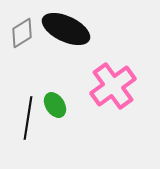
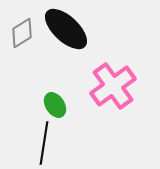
black ellipse: rotated 18 degrees clockwise
black line: moved 16 px right, 25 px down
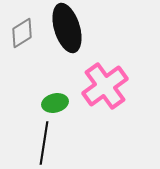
black ellipse: moved 1 px right, 1 px up; rotated 30 degrees clockwise
pink cross: moved 8 px left
green ellipse: moved 2 px up; rotated 70 degrees counterclockwise
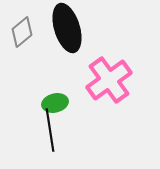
gray diamond: moved 1 px up; rotated 8 degrees counterclockwise
pink cross: moved 4 px right, 6 px up
black line: moved 6 px right, 13 px up; rotated 18 degrees counterclockwise
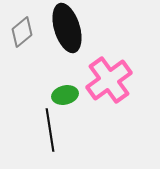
green ellipse: moved 10 px right, 8 px up
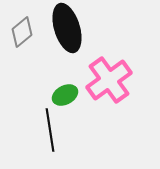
green ellipse: rotated 15 degrees counterclockwise
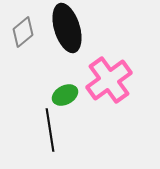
gray diamond: moved 1 px right
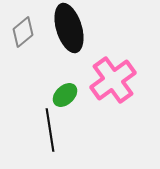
black ellipse: moved 2 px right
pink cross: moved 4 px right
green ellipse: rotated 15 degrees counterclockwise
